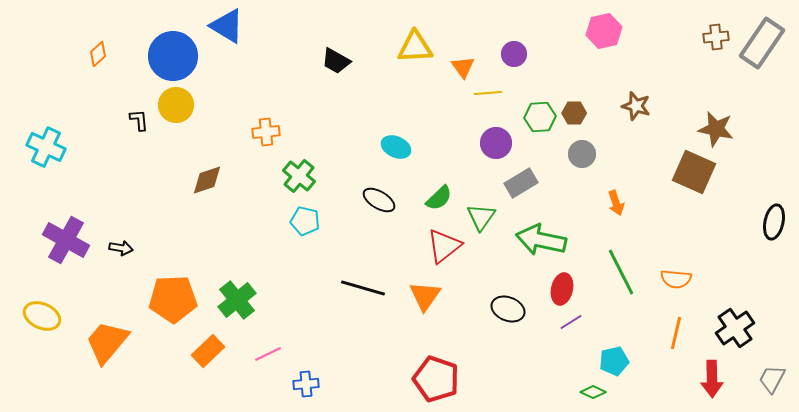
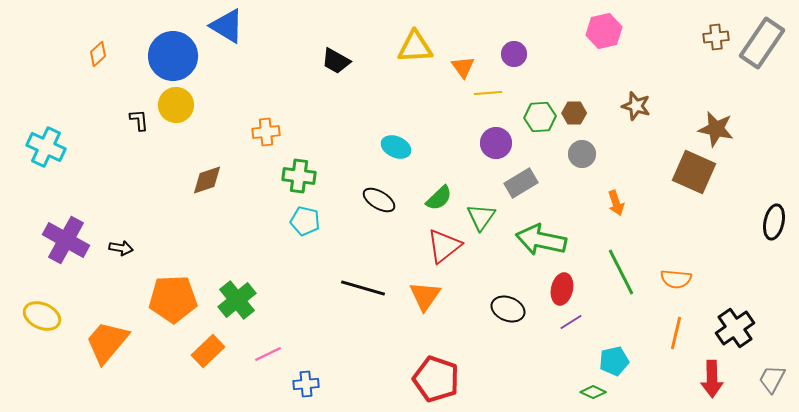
green cross at (299, 176): rotated 32 degrees counterclockwise
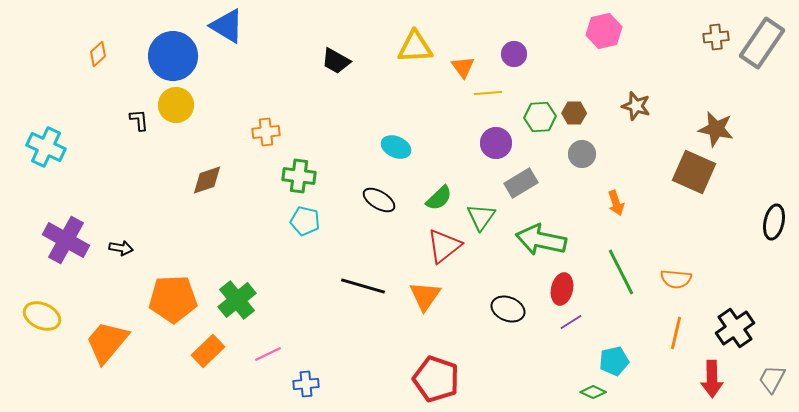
black line at (363, 288): moved 2 px up
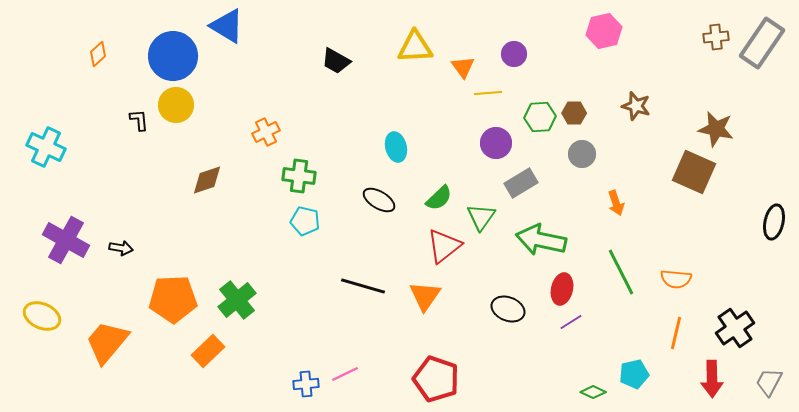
orange cross at (266, 132): rotated 20 degrees counterclockwise
cyan ellipse at (396, 147): rotated 52 degrees clockwise
pink line at (268, 354): moved 77 px right, 20 px down
cyan pentagon at (614, 361): moved 20 px right, 13 px down
gray trapezoid at (772, 379): moved 3 px left, 3 px down
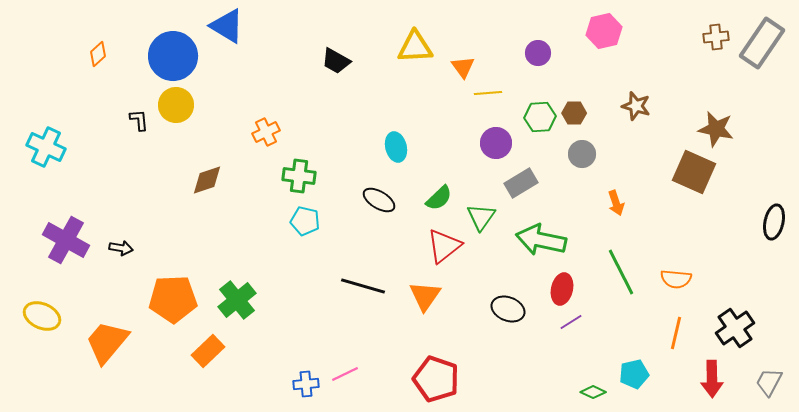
purple circle at (514, 54): moved 24 px right, 1 px up
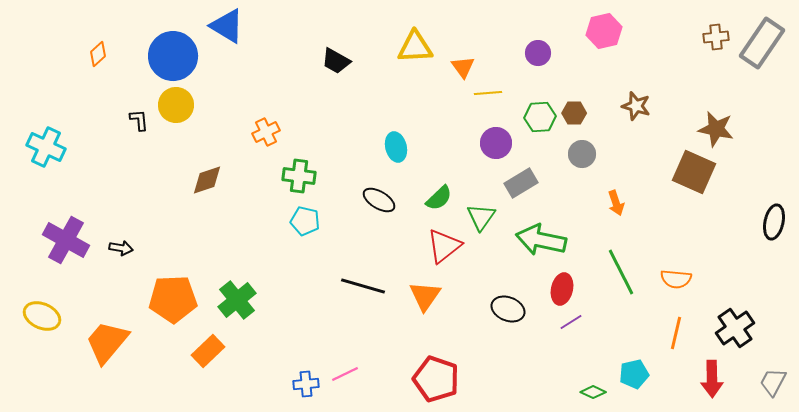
gray trapezoid at (769, 382): moved 4 px right
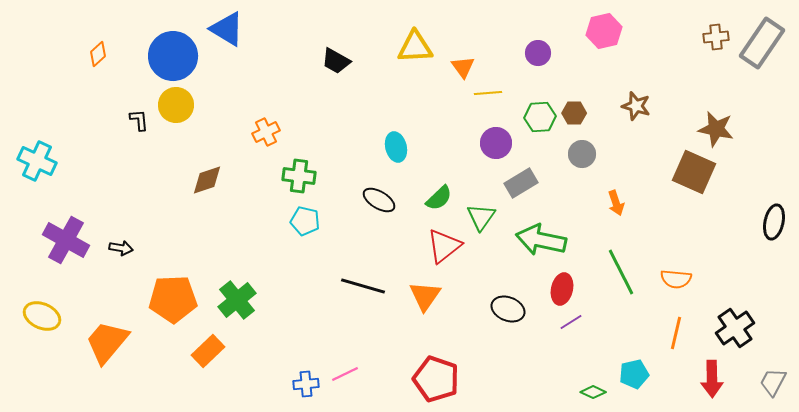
blue triangle at (227, 26): moved 3 px down
cyan cross at (46, 147): moved 9 px left, 14 px down
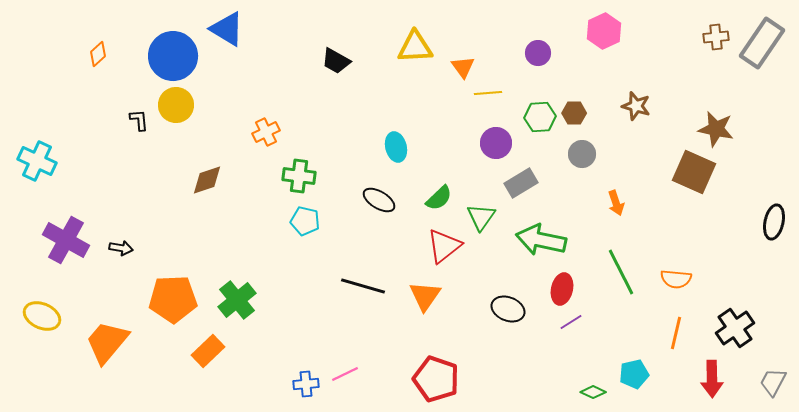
pink hexagon at (604, 31): rotated 12 degrees counterclockwise
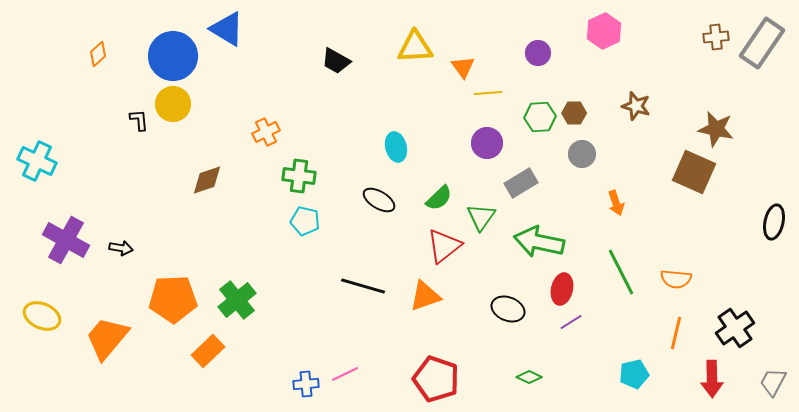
yellow circle at (176, 105): moved 3 px left, 1 px up
purple circle at (496, 143): moved 9 px left
green arrow at (541, 240): moved 2 px left, 2 px down
orange triangle at (425, 296): rotated 36 degrees clockwise
orange trapezoid at (107, 342): moved 4 px up
green diamond at (593, 392): moved 64 px left, 15 px up
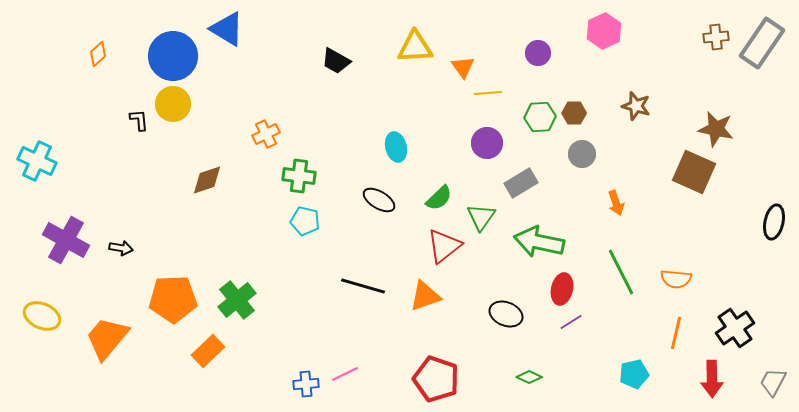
orange cross at (266, 132): moved 2 px down
black ellipse at (508, 309): moved 2 px left, 5 px down
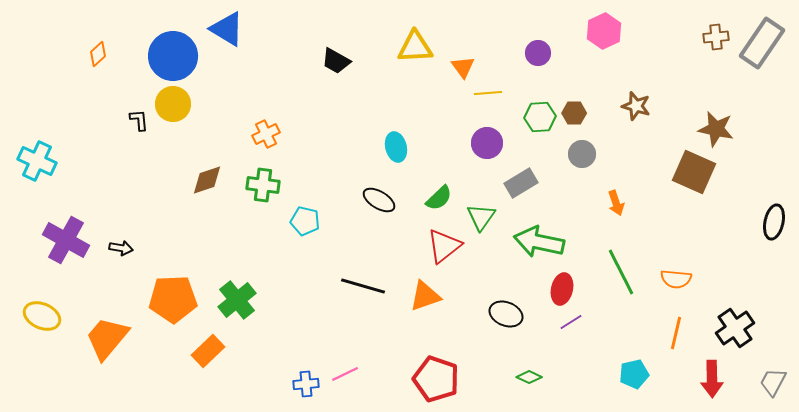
green cross at (299, 176): moved 36 px left, 9 px down
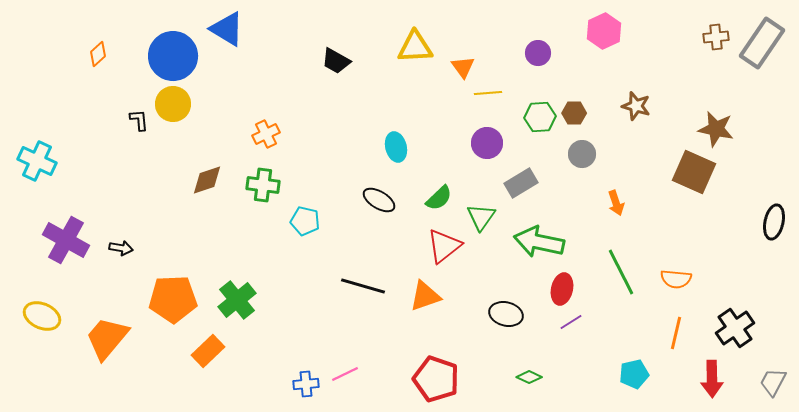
black ellipse at (506, 314): rotated 8 degrees counterclockwise
